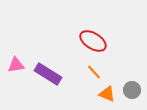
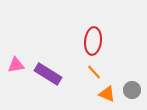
red ellipse: rotated 64 degrees clockwise
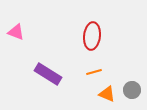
red ellipse: moved 1 px left, 5 px up
pink triangle: moved 33 px up; rotated 30 degrees clockwise
orange line: rotated 63 degrees counterclockwise
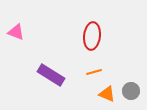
purple rectangle: moved 3 px right, 1 px down
gray circle: moved 1 px left, 1 px down
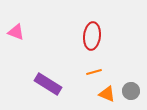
purple rectangle: moved 3 px left, 9 px down
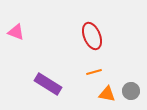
red ellipse: rotated 28 degrees counterclockwise
orange triangle: rotated 12 degrees counterclockwise
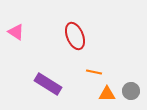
pink triangle: rotated 12 degrees clockwise
red ellipse: moved 17 px left
orange line: rotated 28 degrees clockwise
orange triangle: rotated 12 degrees counterclockwise
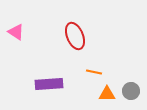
purple rectangle: moved 1 px right; rotated 36 degrees counterclockwise
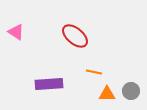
red ellipse: rotated 28 degrees counterclockwise
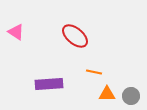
gray circle: moved 5 px down
